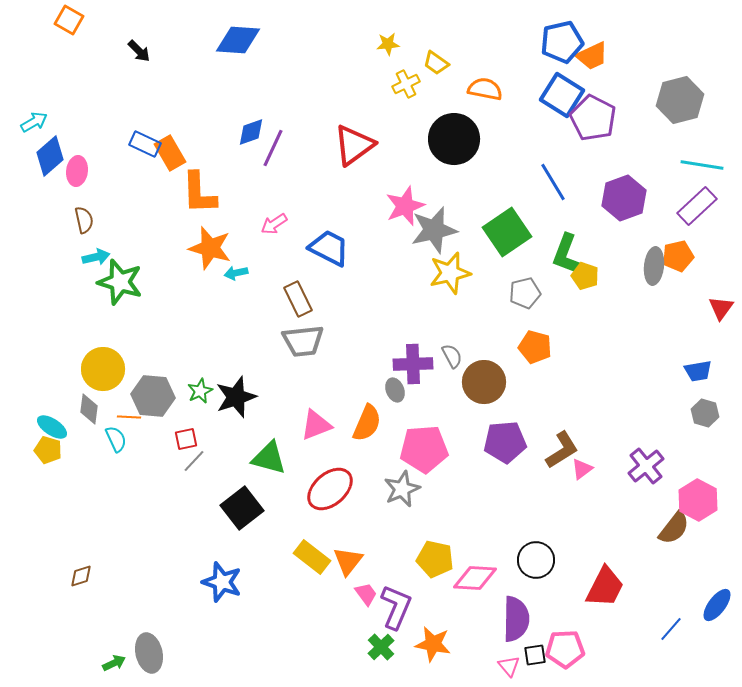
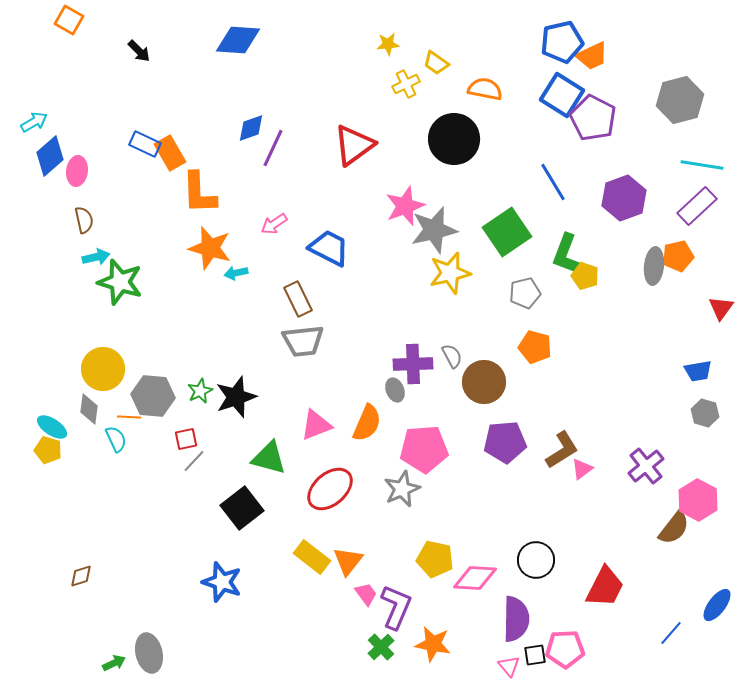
blue diamond at (251, 132): moved 4 px up
blue line at (671, 629): moved 4 px down
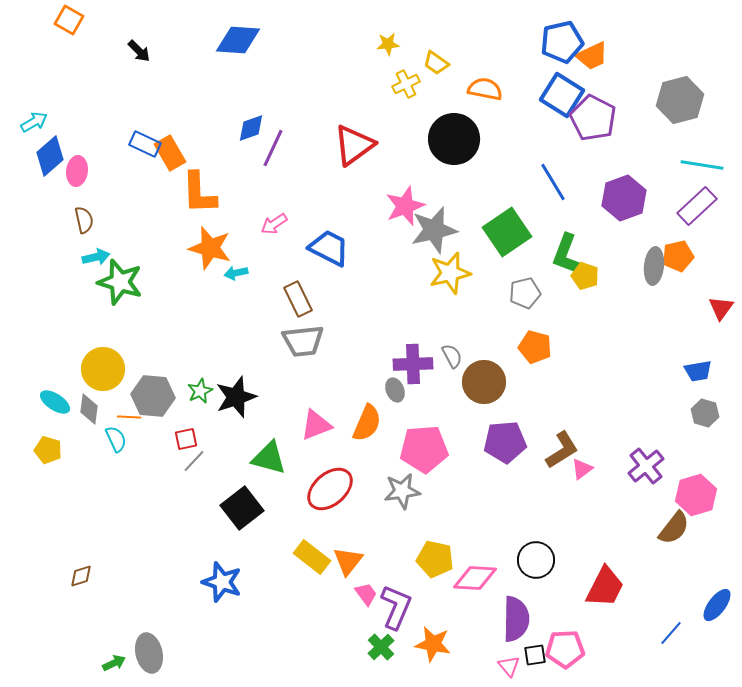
cyan ellipse at (52, 427): moved 3 px right, 25 px up
gray star at (402, 489): moved 2 px down; rotated 15 degrees clockwise
pink hexagon at (698, 500): moved 2 px left, 5 px up; rotated 15 degrees clockwise
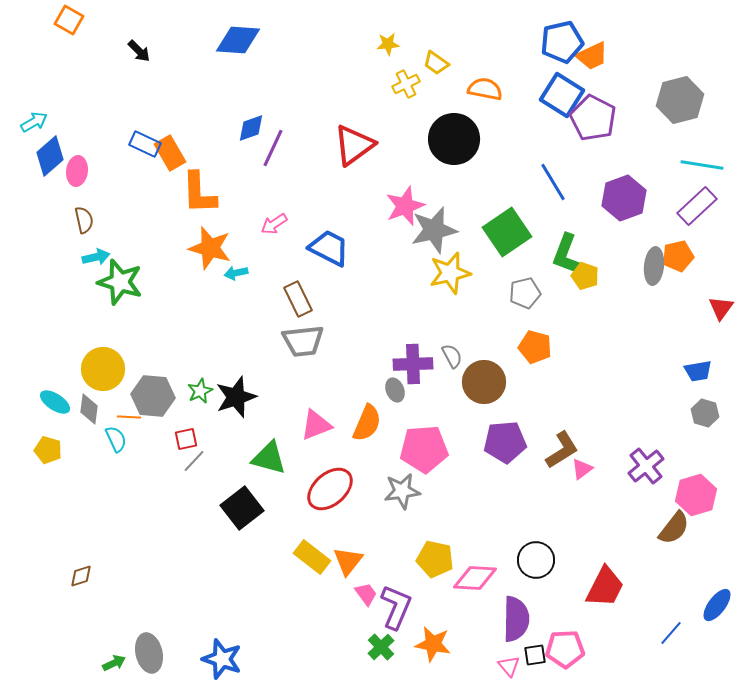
blue star at (222, 582): moved 77 px down
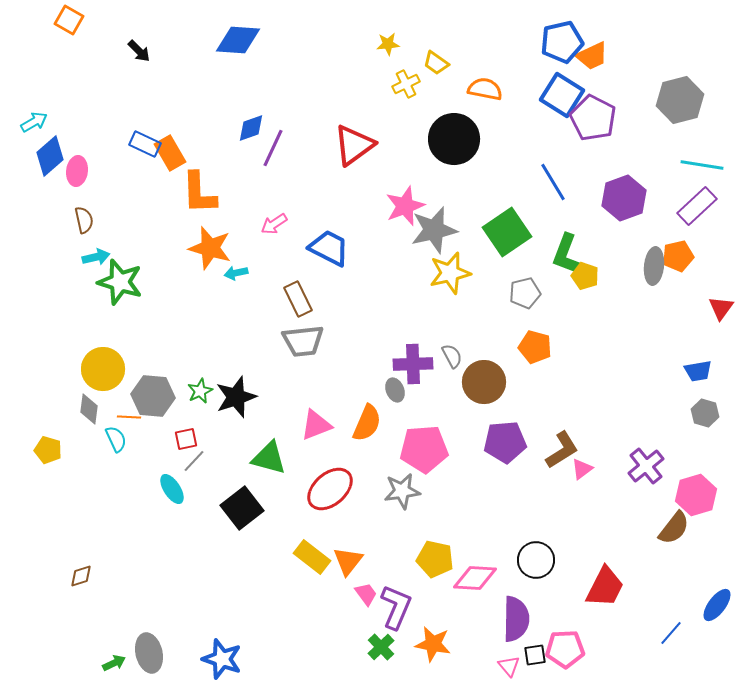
cyan ellipse at (55, 402): moved 117 px right, 87 px down; rotated 24 degrees clockwise
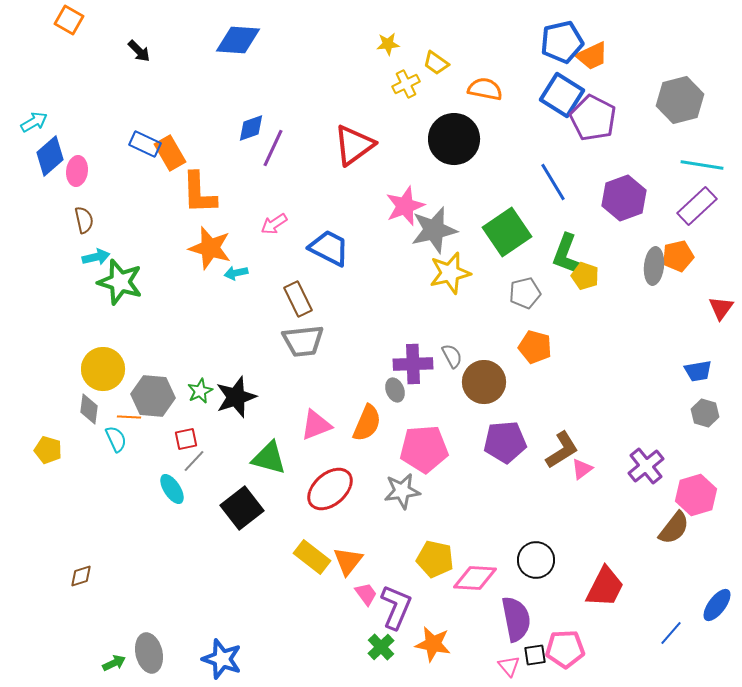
purple semicircle at (516, 619): rotated 12 degrees counterclockwise
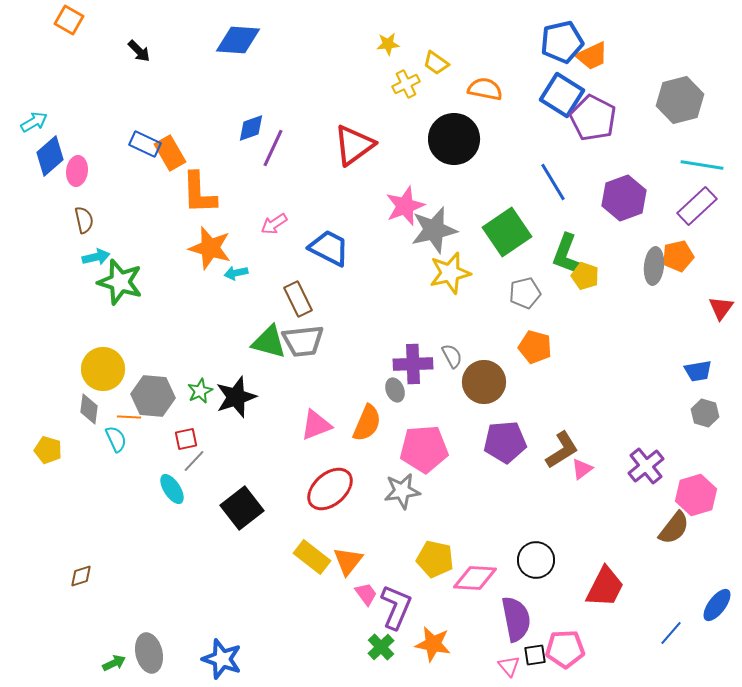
green triangle at (269, 458): moved 116 px up
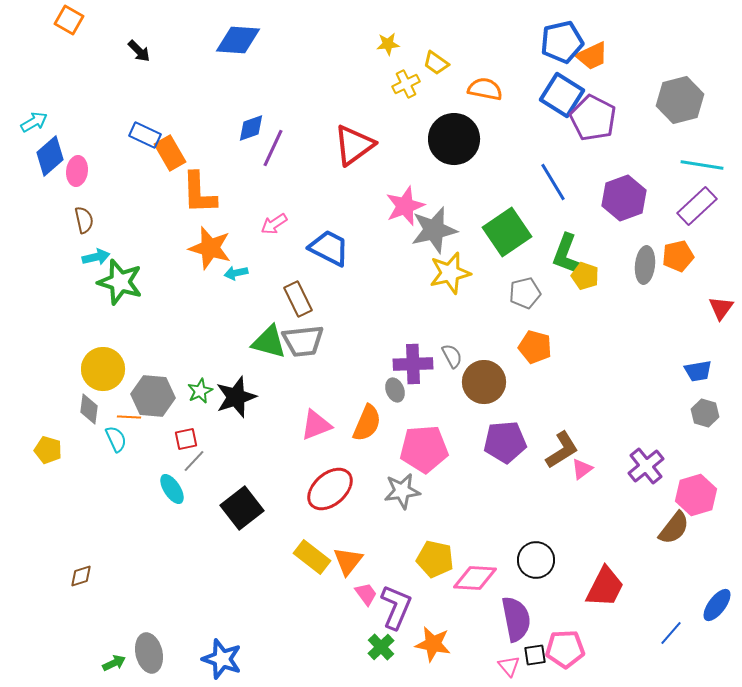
blue rectangle at (145, 144): moved 9 px up
gray ellipse at (654, 266): moved 9 px left, 1 px up
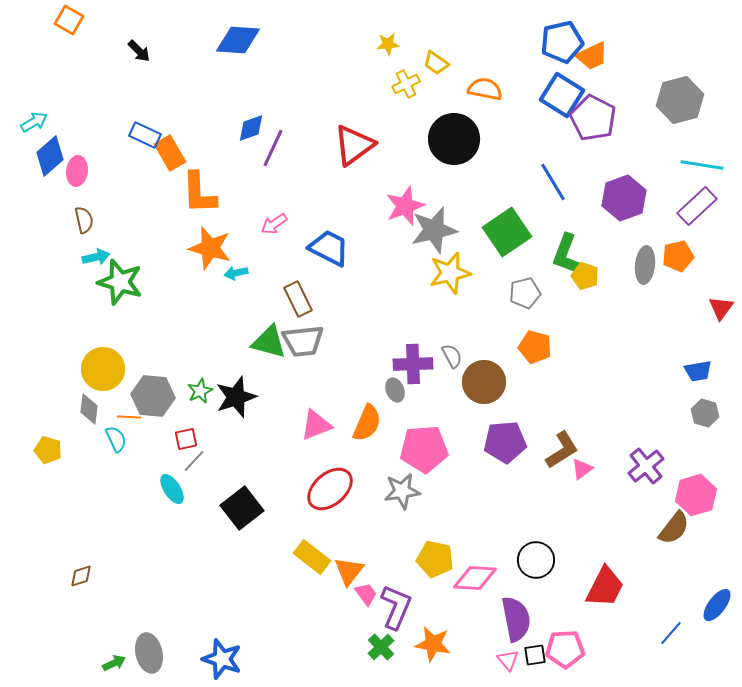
orange triangle at (348, 561): moved 1 px right, 10 px down
pink triangle at (509, 666): moved 1 px left, 6 px up
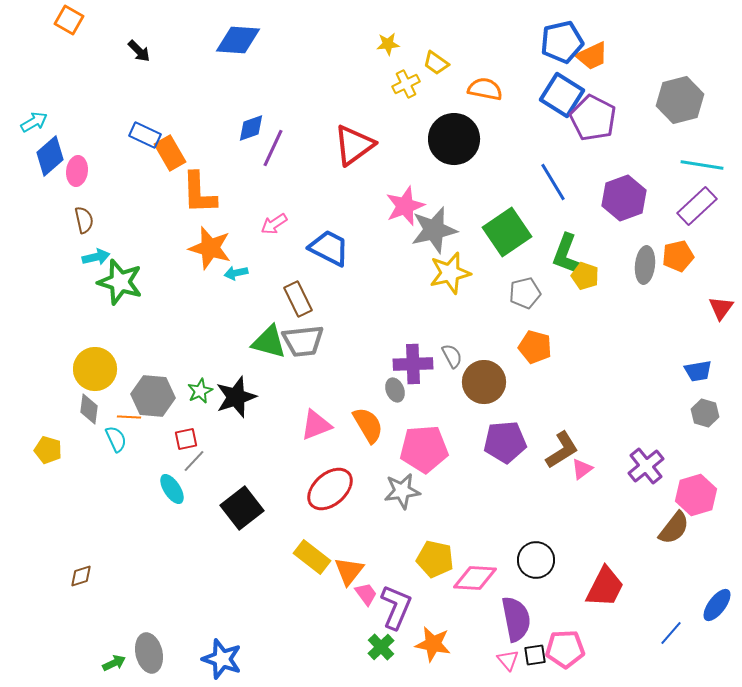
yellow circle at (103, 369): moved 8 px left
orange semicircle at (367, 423): moved 1 px right, 2 px down; rotated 54 degrees counterclockwise
